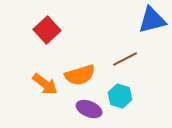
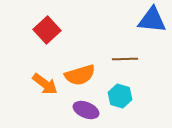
blue triangle: rotated 20 degrees clockwise
brown line: rotated 25 degrees clockwise
purple ellipse: moved 3 px left, 1 px down
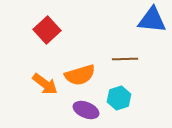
cyan hexagon: moved 1 px left, 2 px down; rotated 25 degrees clockwise
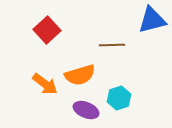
blue triangle: rotated 20 degrees counterclockwise
brown line: moved 13 px left, 14 px up
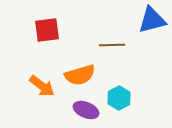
red square: rotated 36 degrees clockwise
orange arrow: moved 3 px left, 2 px down
cyan hexagon: rotated 10 degrees counterclockwise
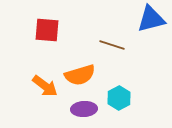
blue triangle: moved 1 px left, 1 px up
red square: rotated 12 degrees clockwise
brown line: rotated 20 degrees clockwise
orange arrow: moved 3 px right
purple ellipse: moved 2 px left, 1 px up; rotated 25 degrees counterclockwise
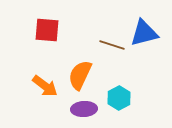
blue triangle: moved 7 px left, 14 px down
orange semicircle: rotated 132 degrees clockwise
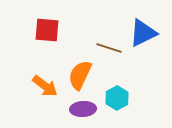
blue triangle: moved 1 px left; rotated 12 degrees counterclockwise
brown line: moved 3 px left, 3 px down
cyan hexagon: moved 2 px left
purple ellipse: moved 1 px left
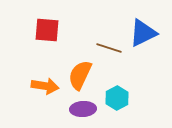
orange arrow: rotated 28 degrees counterclockwise
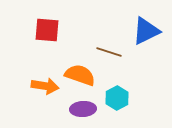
blue triangle: moved 3 px right, 2 px up
brown line: moved 4 px down
orange semicircle: rotated 84 degrees clockwise
